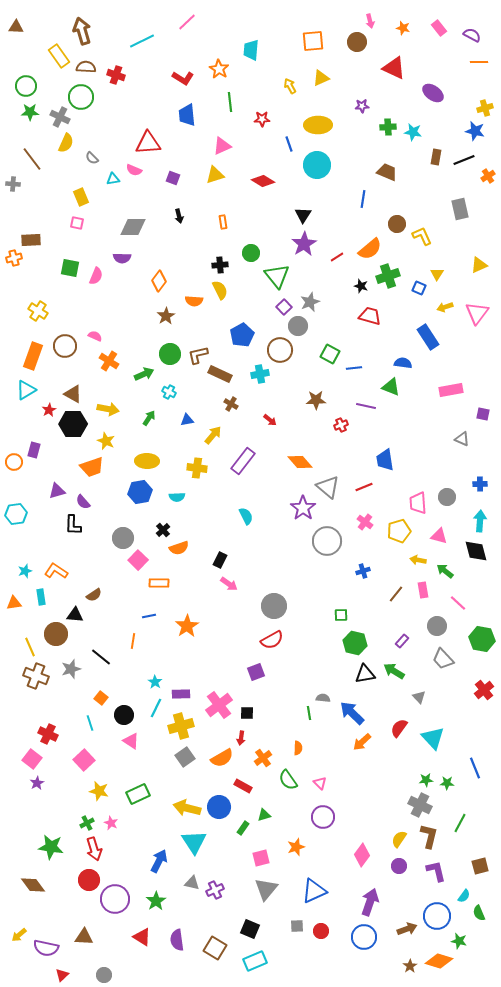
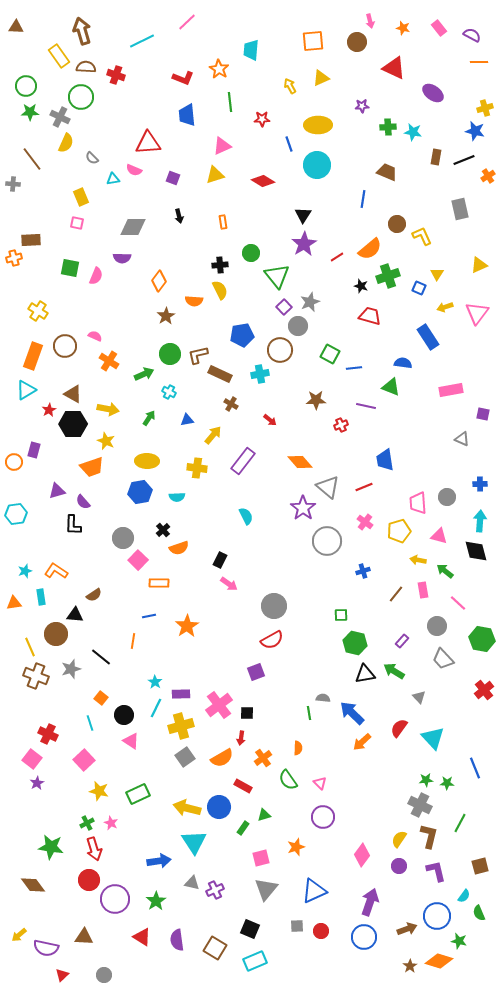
red L-shape at (183, 78): rotated 10 degrees counterclockwise
blue pentagon at (242, 335): rotated 20 degrees clockwise
blue arrow at (159, 861): rotated 55 degrees clockwise
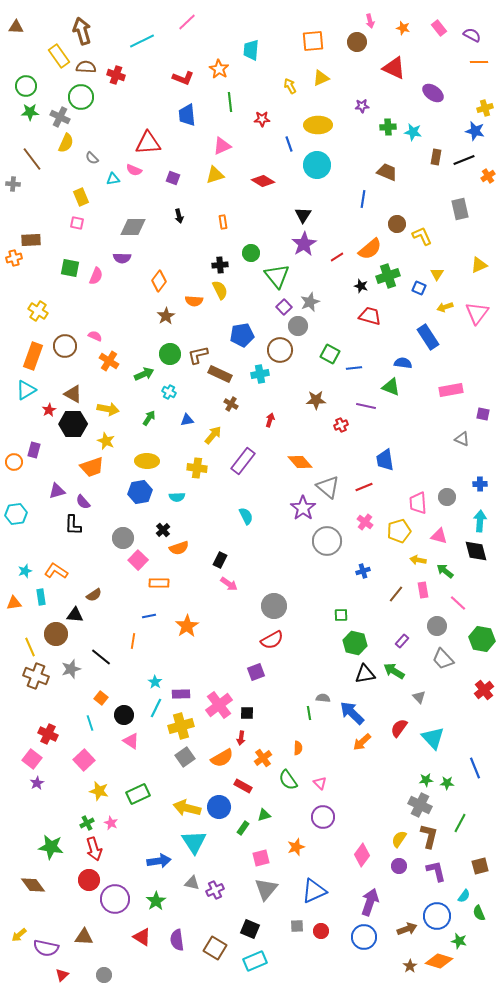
red arrow at (270, 420): rotated 112 degrees counterclockwise
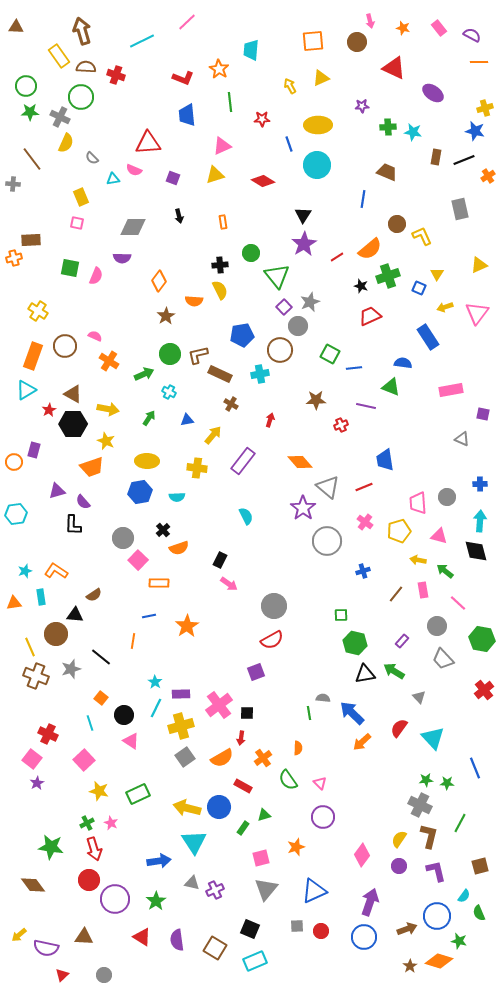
red trapezoid at (370, 316): rotated 40 degrees counterclockwise
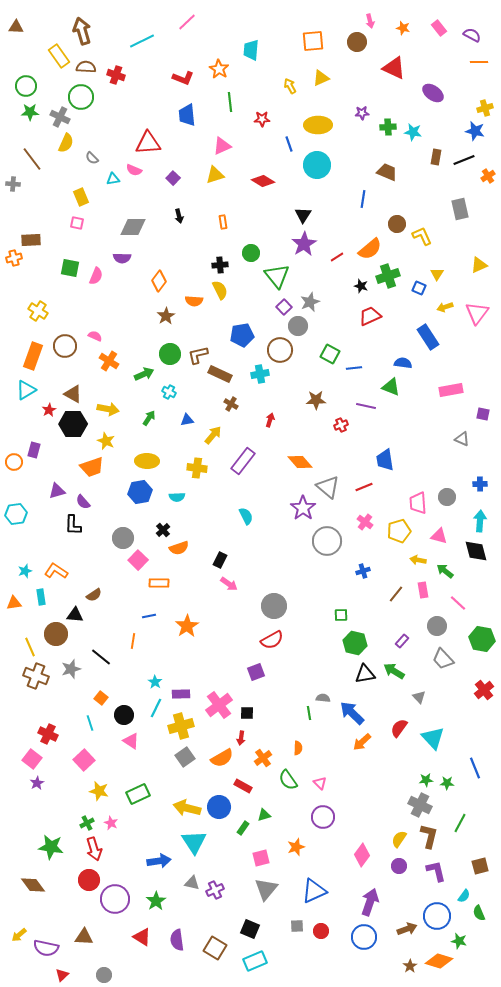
purple star at (362, 106): moved 7 px down
purple square at (173, 178): rotated 24 degrees clockwise
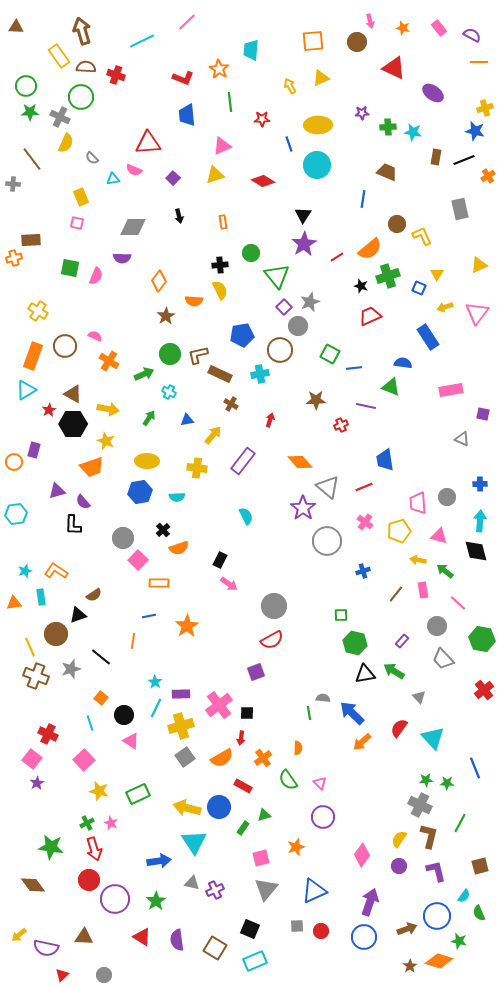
black triangle at (75, 615): moved 3 px right; rotated 24 degrees counterclockwise
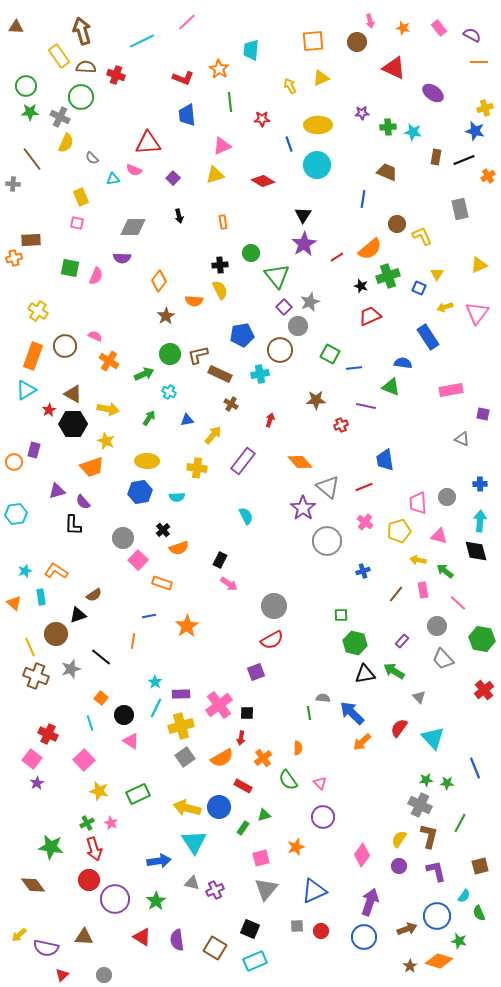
orange rectangle at (159, 583): moved 3 px right; rotated 18 degrees clockwise
orange triangle at (14, 603): rotated 49 degrees clockwise
